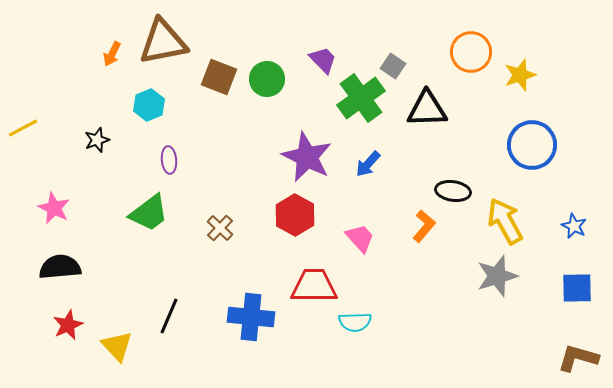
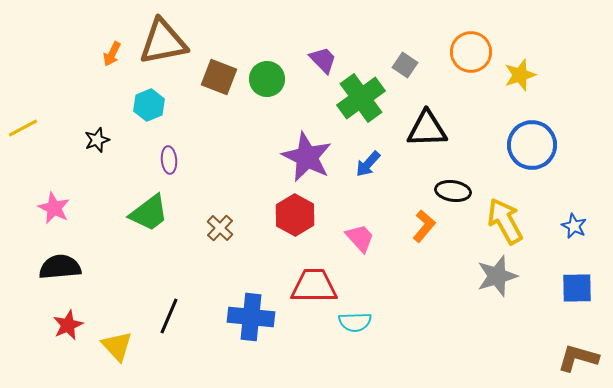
gray square: moved 12 px right, 1 px up
black triangle: moved 20 px down
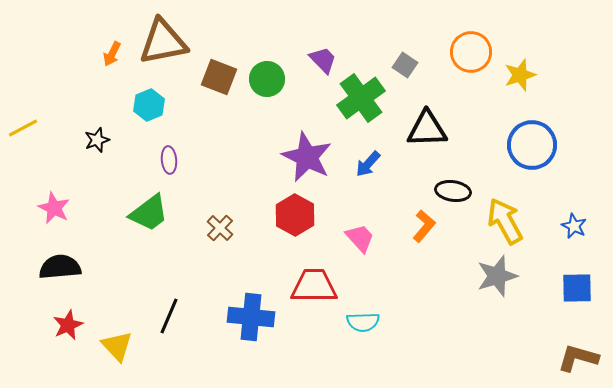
cyan semicircle: moved 8 px right
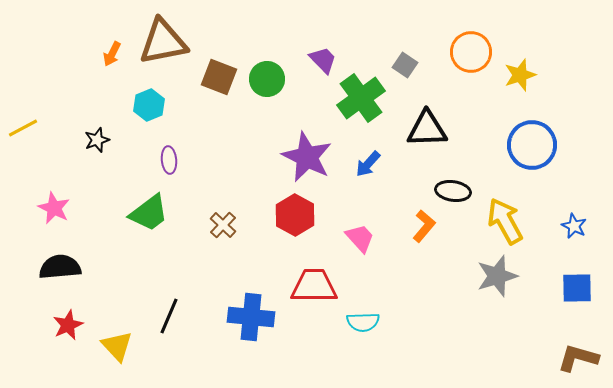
brown cross: moved 3 px right, 3 px up
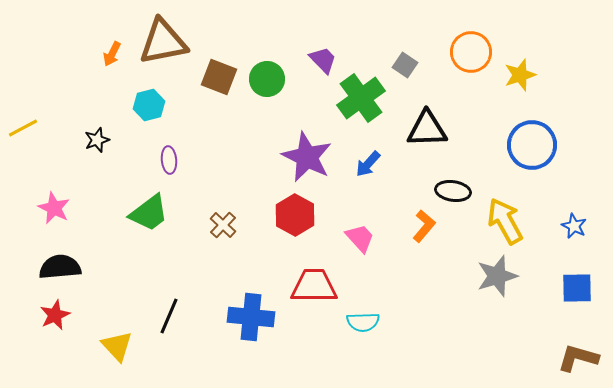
cyan hexagon: rotated 8 degrees clockwise
red star: moved 13 px left, 10 px up
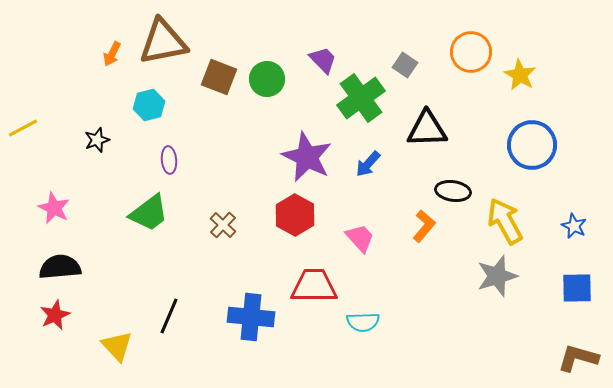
yellow star: rotated 24 degrees counterclockwise
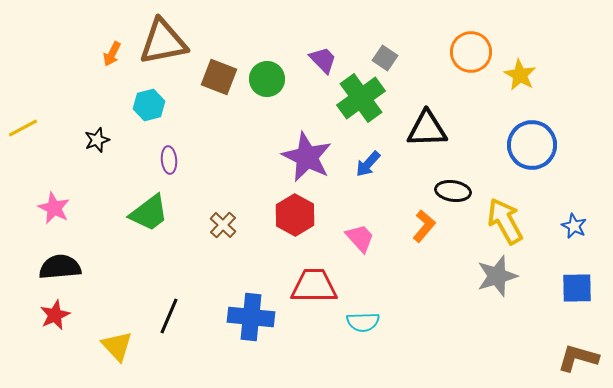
gray square: moved 20 px left, 7 px up
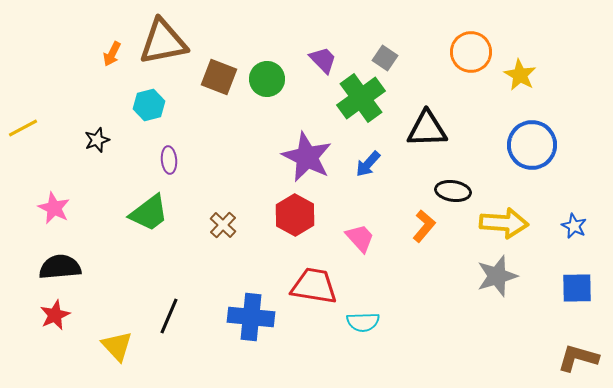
yellow arrow: moved 1 px left, 2 px down; rotated 123 degrees clockwise
red trapezoid: rotated 9 degrees clockwise
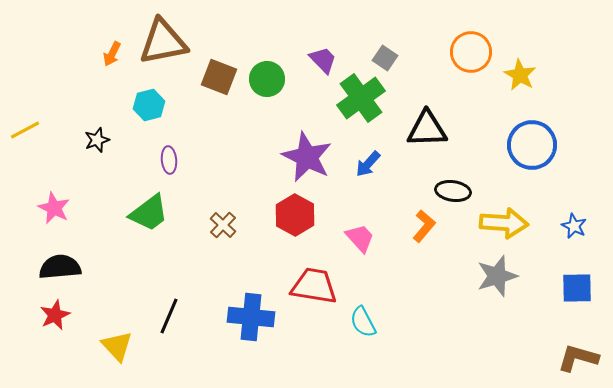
yellow line: moved 2 px right, 2 px down
cyan semicircle: rotated 64 degrees clockwise
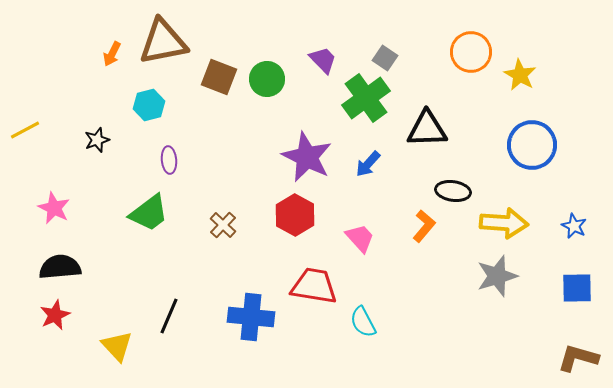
green cross: moved 5 px right
